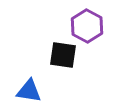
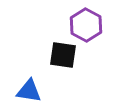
purple hexagon: moved 1 px left, 1 px up
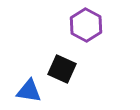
black square: moved 1 px left, 14 px down; rotated 16 degrees clockwise
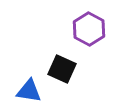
purple hexagon: moved 3 px right, 4 px down
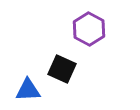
blue triangle: moved 1 px left, 1 px up; rotated 12 degrees counterclockwise
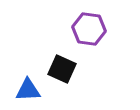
purple hexagon: rotated 20 degrees counterclockwise
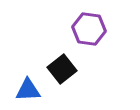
black square: rotated 28 degrees clockwise
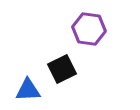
black square: rotated 12 degrees clockwise
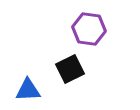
black square: moved 8 px right
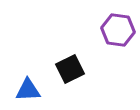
purple hexagon: moved 29 px right, 1 px down
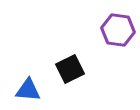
blue triangle: rotated 8 degrees clockwise
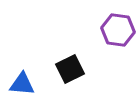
blue triangle: moved 6 px left, 6 px up
